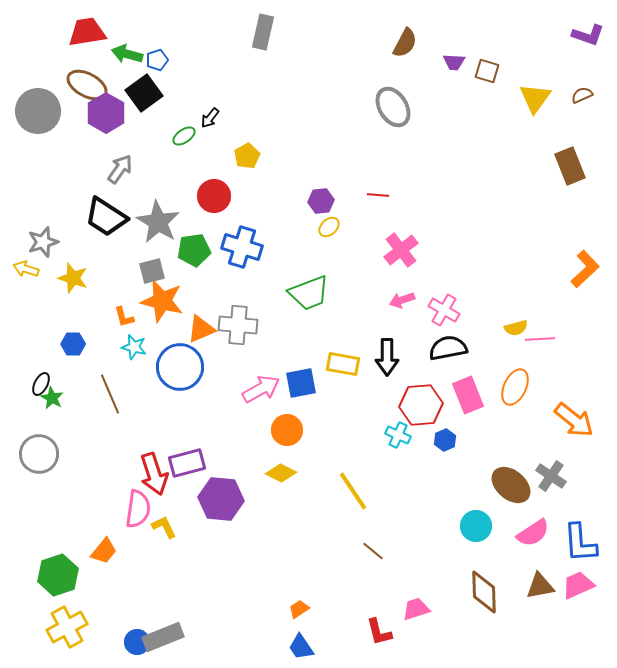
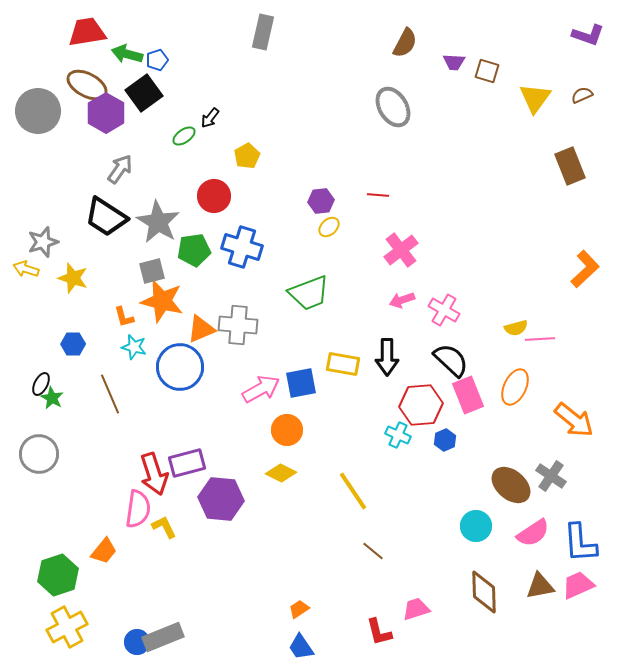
black semicircle at (448, 348): moved 3 px right, 12 px down; rotated 54 degrees clockwise
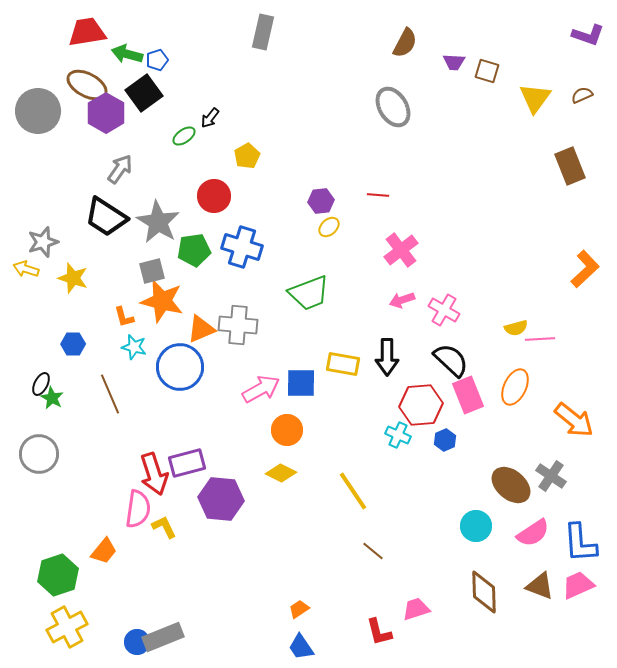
blue square at (301, 383): rotated 12 degrees clockwise
brown triangle at (540, 586): rotated 32 degrees clockwise
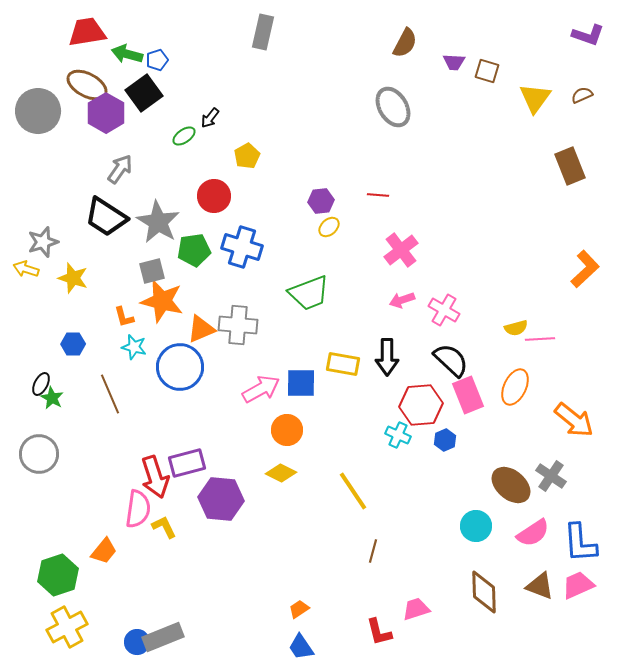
red arrow at (154, 474): moved 1 px right, 3 px down
brown line at (373, 551): rotated 65 degrees clockwise
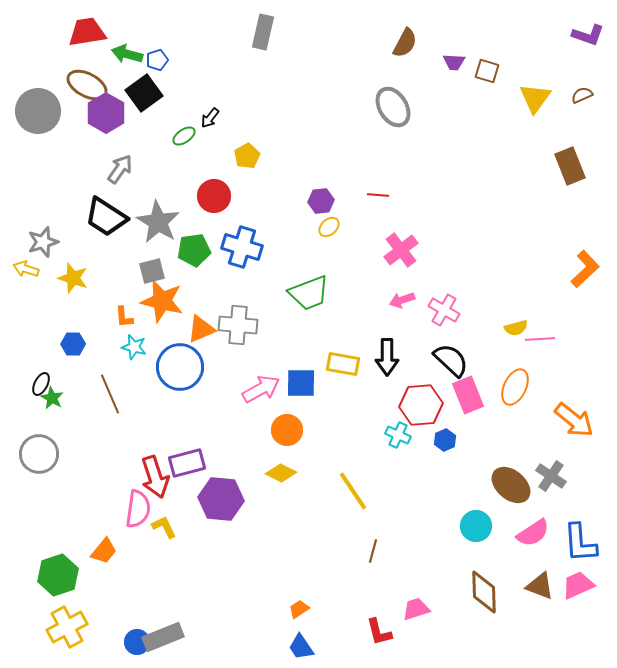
orange L-shape at (124, 317): rotated 10 degrees clockwise
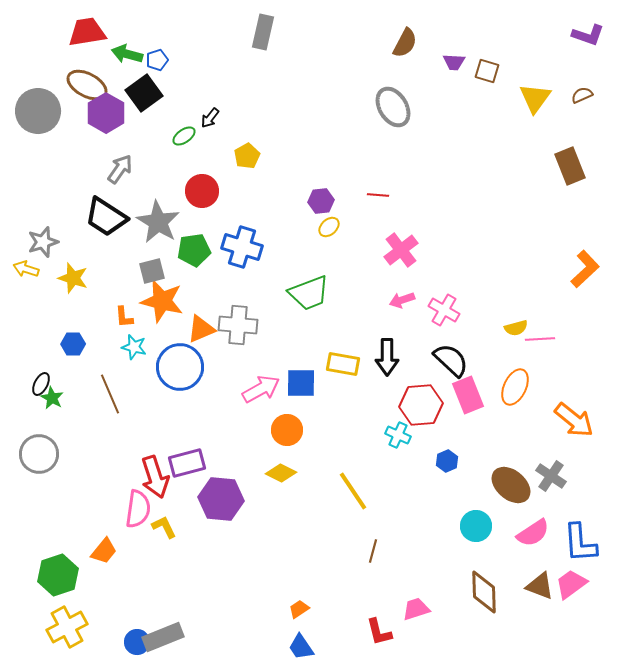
red circle at (214, 196): moved 12 px left, 5 px up
blue hexagon at (445, 440): moved 2 px right, 21 px down
pink trapezoid at (578, 585): moved 7 px left, 1 px up; rotated 12 degrees counterclockwise
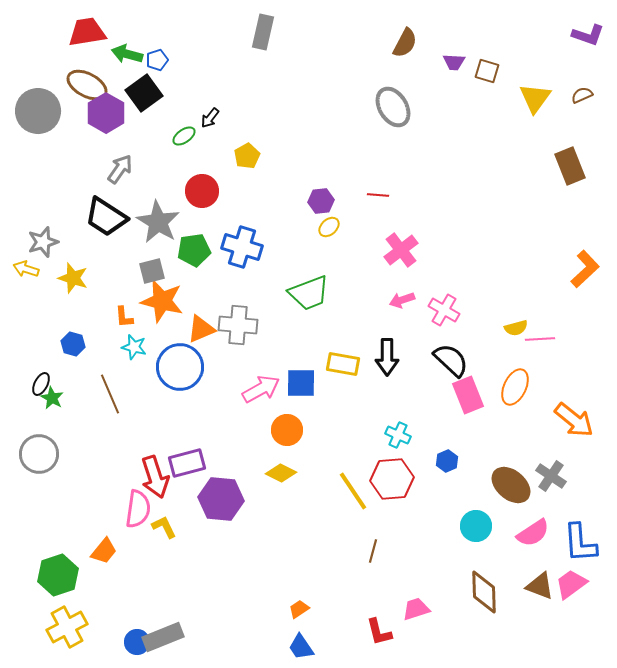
blue hexagon at (73, 344): rotated 15 degrees clockwise
red hexagon at (421, 405): moved 29 px left, 74 px down
